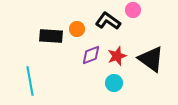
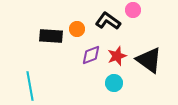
black triangle: moved 2 px left, 1 px down
cyan line: moved 5 px down
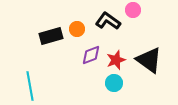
black rectangle: rotated 20 degrees counterclockwise
red star: moved 1 px left, 4 px down
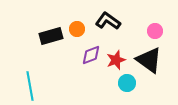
pink circle: moved 22 px right, 21 px down
cyan circle: moved 13 px right
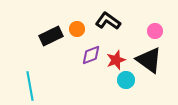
black rectangle: rotated 10 degrees counterclockwise
cyan circle: moved 1 px left, 3 px up
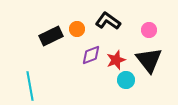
pink circle: moved 6 px left, 1 px up
black triangle: rotated 16 degrees clockwise
